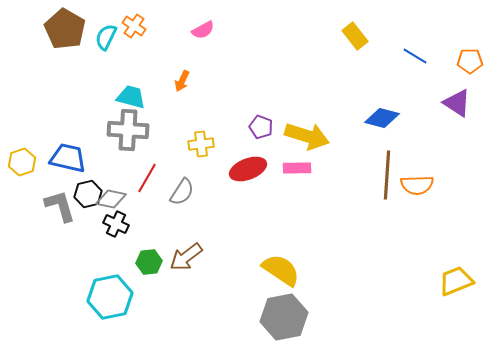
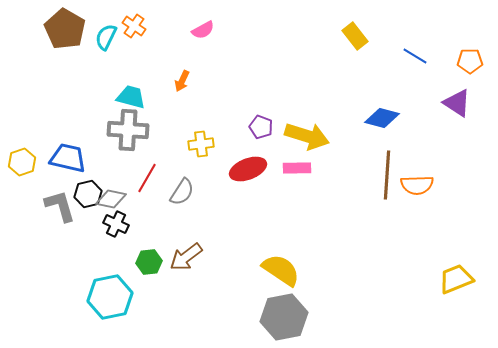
yellow trapezoid: moved 2 px up
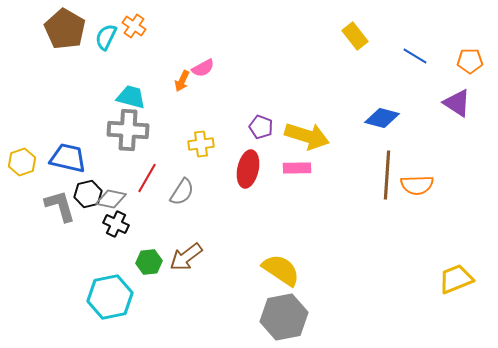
pink semicircle: moved 38 px down
red ellipse: rotated 57 degrees counterclockwise
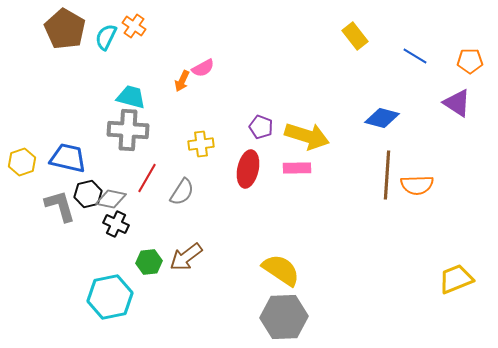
gray hexagon: rotated 9 degrees clockwise
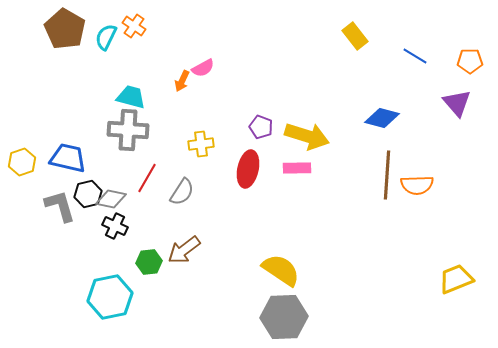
purple triangle: rotated 16 degrees clockwise
black cross: moved 1 px left, 2 px down
brown arrow: moved 2 px left, 7 px up
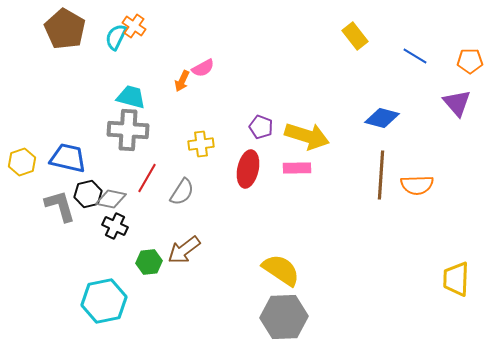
cyan semicircle: moved 10 px right
brown line: moved 6 px left
yellow trapezoid: rotated 66 degrees counterclockwise
cyan hexagon: moved 6 px left, 4 px down
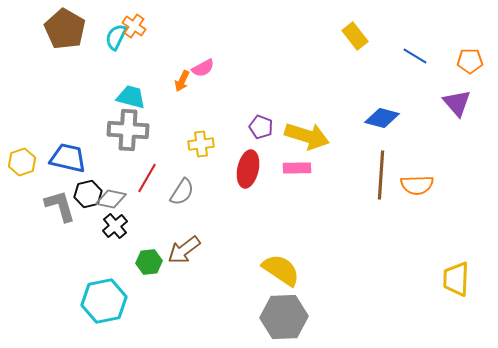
black cross: rotated 25 degrees clockwise
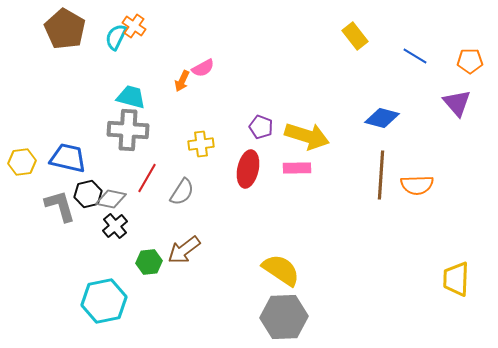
yellow hexagon: rotated 12 degrees clockwise
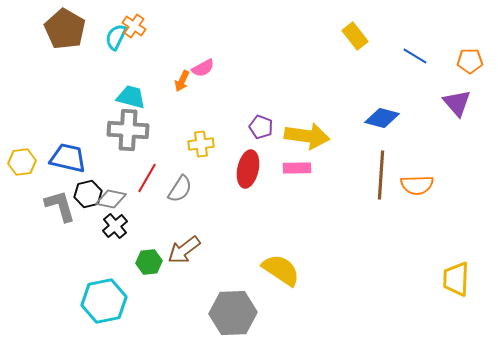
yellow arrow: rotated 9 degrees counterclockwise
gray semicircle: moved 2 px left, 3 px up
gray hexagon: moved 51 px left, 4 px up
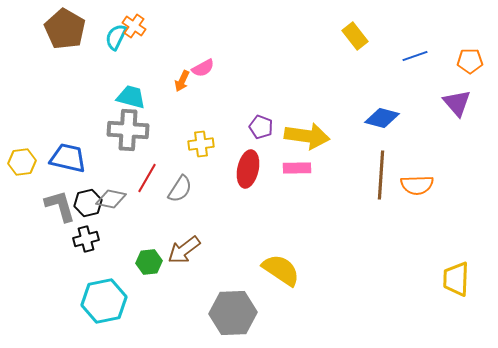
blue line: rotated 50 degrees counterclockwise
black hexagon: moved 9 px down
black cross: moved 29 px left, 13 px down; rotated 25 degrees clockwise
